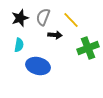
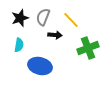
blue ellipse: moved 2 px right
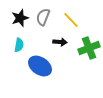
black arrow: moved 5 px right, 7 px down
green cross: moved 1 px right
blue ellipse: rotated 20 degrees clockwise
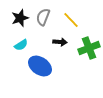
cyan semicircle: moved 2 px right; rotated 48 degrees clockwise
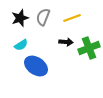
yellow line: moved 1 px right, 2 px up; rotated 66 degrees counterclockwise
black arrow: moved 6 px right
blue ellipse: moved 4 px left
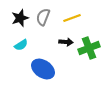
blue ellipse: moved 7 px right, 3 px down
